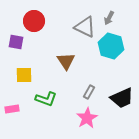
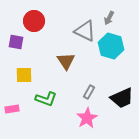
gray triangle: moved 4 px down
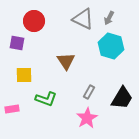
gray triangle: moved 2 px left, 12 px up
purple square: moved 1 px right, 1 px down
black trapezoid: rotated 35 degrees counterclockwise
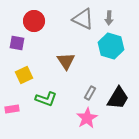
gray arrow: rotated 24 degrees counterclockwise
yellow square: rotated 24 degrees counterclockwise
gray rectangle: moved 1 px right, 1 px down
black trapezoid: moved 4 px left
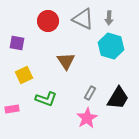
red circle: moved 14 px right
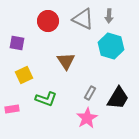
gray arrow: moved 2 px up
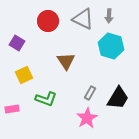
purple square: rotated 21 degrees clockwise
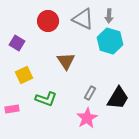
cyan hexagon: moved 1 px left, 5 px up
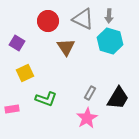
brown triangle: moved 14 px up
yellow square: moved 1 px right, 2 px up
